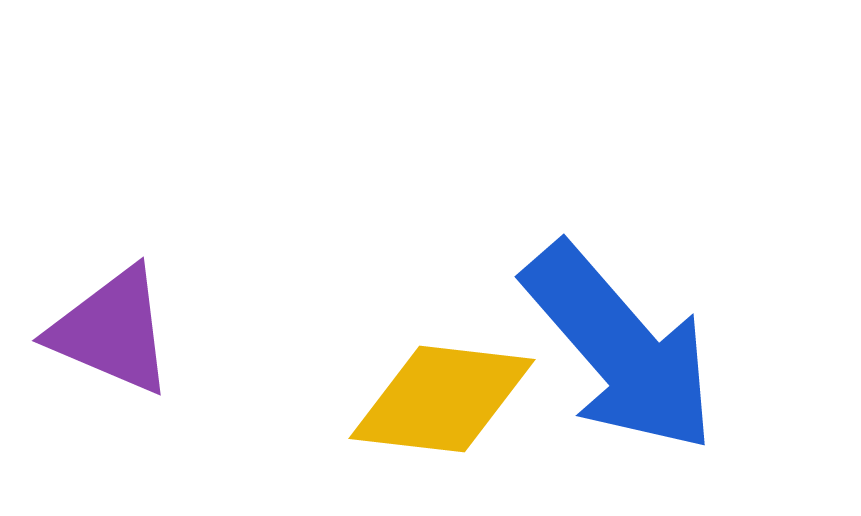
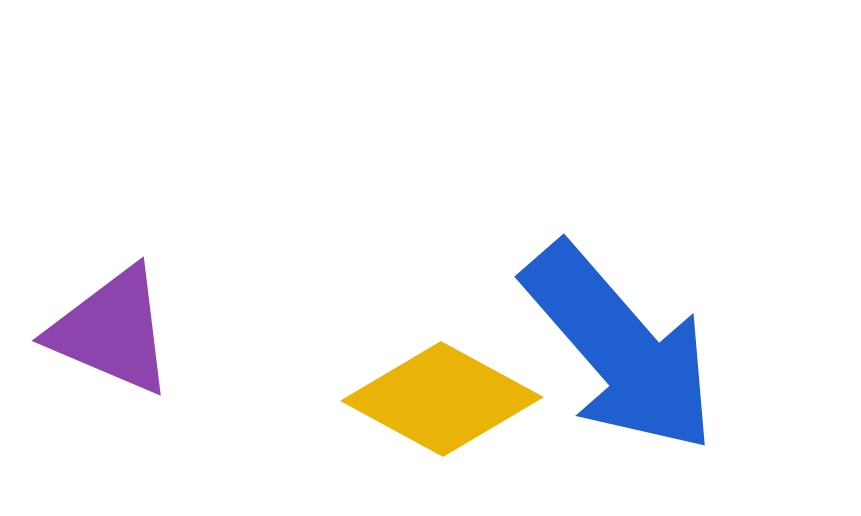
yellow diamond: rotated 22 degrees clockwise
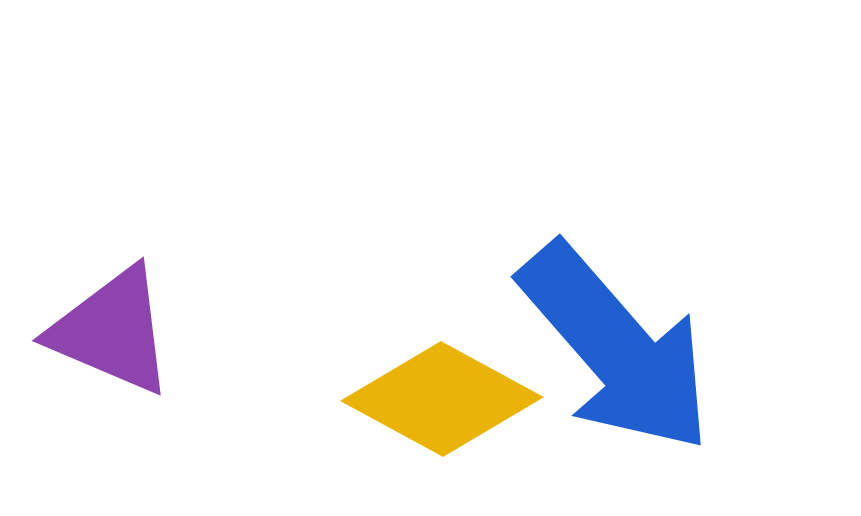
blue arrow: moved 4 px left
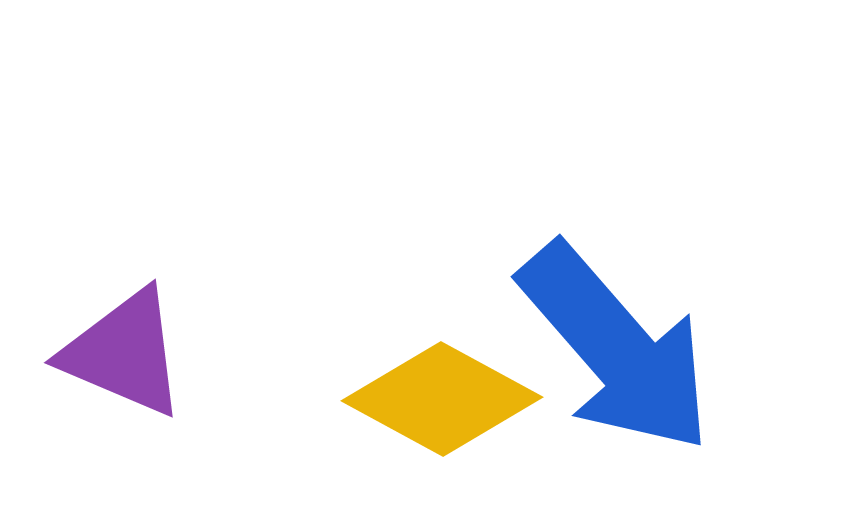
purple triangle: moved 12 px right, 22 px down
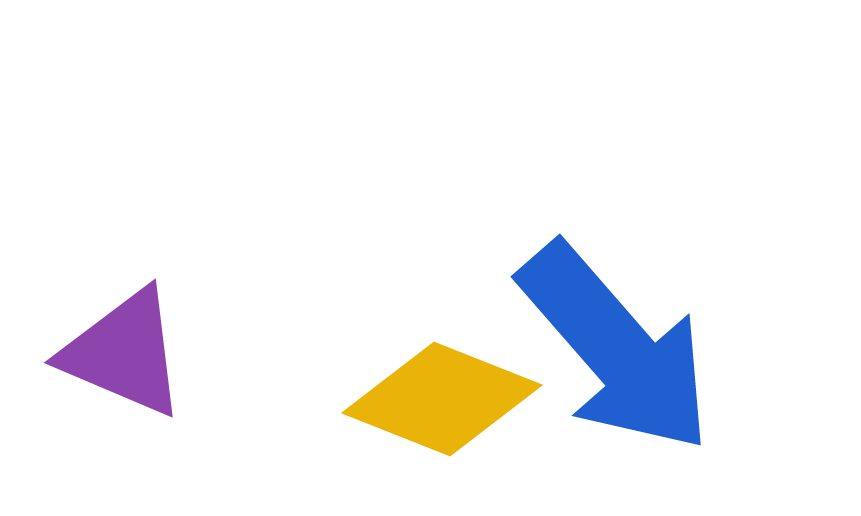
yellow diamond: rotated 7 degrees counterclockwise
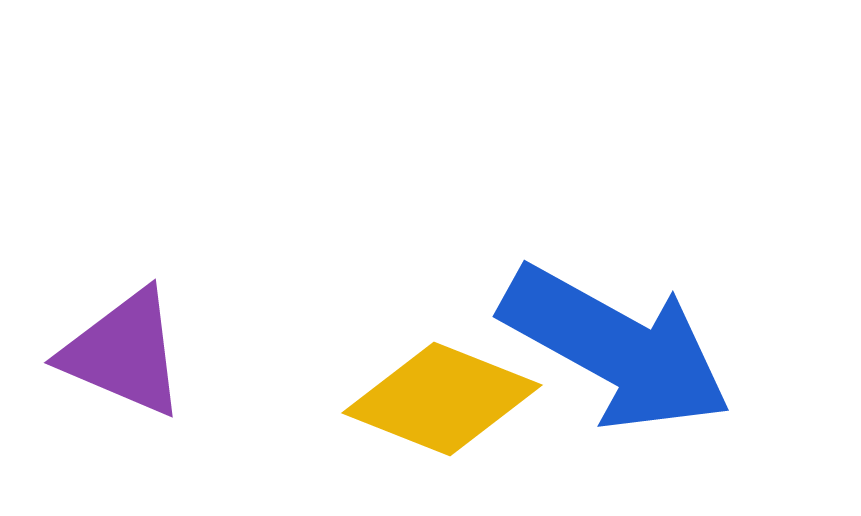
blue arrow: rotated 20 degrees counterclockwise
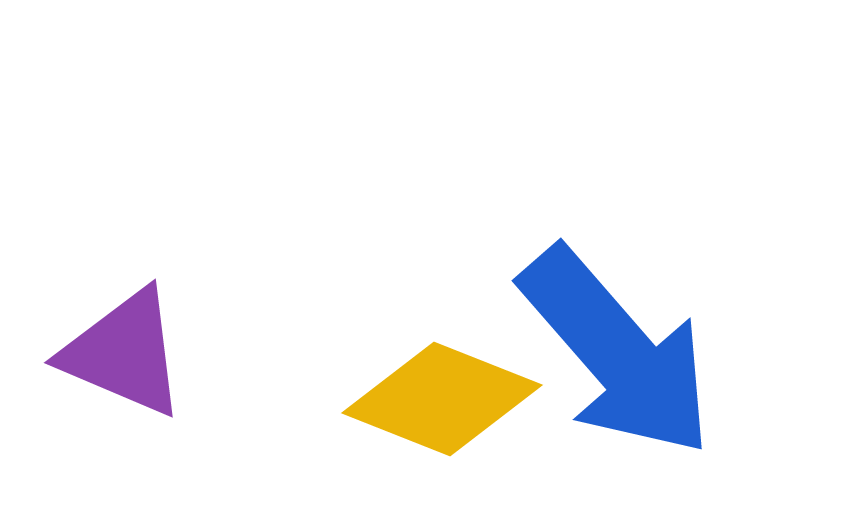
blue arrow: moved 1 px right, 4 px down; rotated 20 degrees clockwise
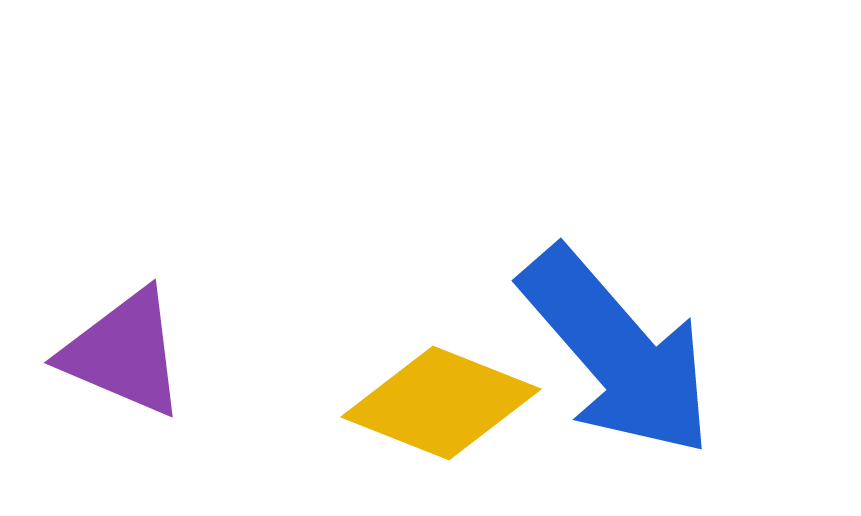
yellow diamond: moved 1 px left, 4 px down
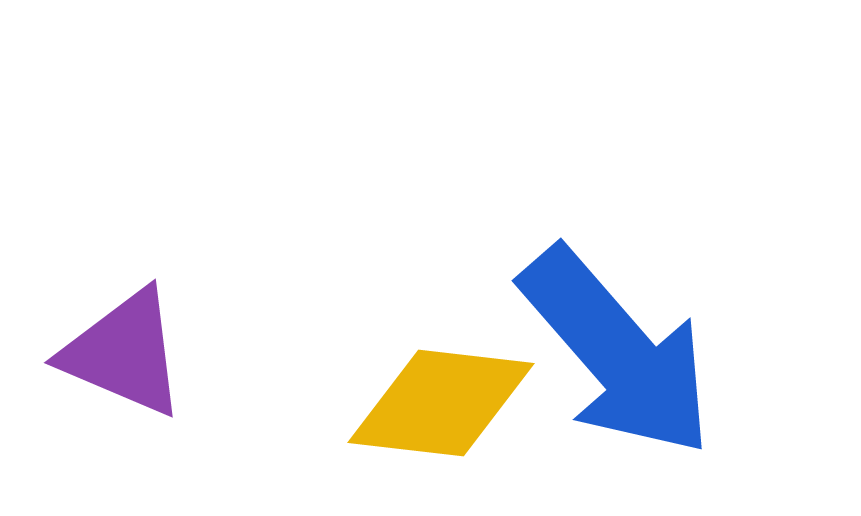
yellow diamond: rotated 15 degrees counterclockwise
